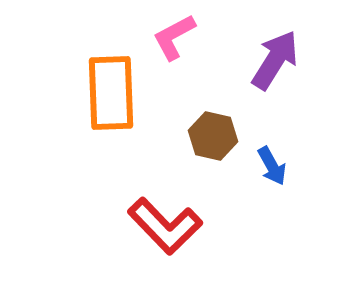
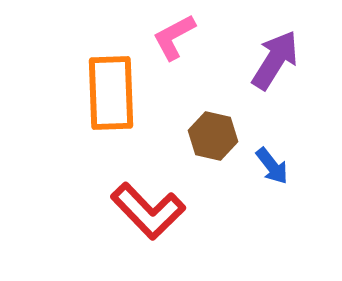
blue arrow: rotated 9 degrees counterclockwise
red L-shape: moved 17 px left, 15 px up
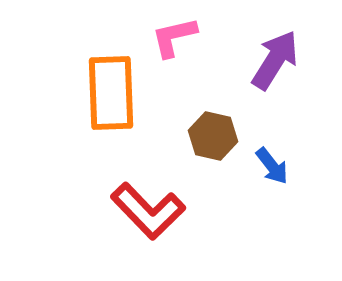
pink L-shape: rotated 15 degrees clockwise
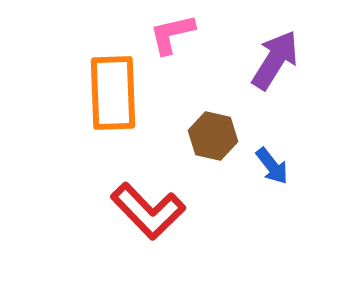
pink L-shape: moved 2 px left, 3 px up
orange rectangle: moved 2 px right
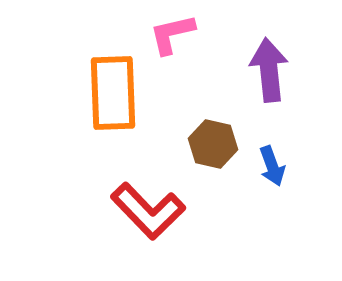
purple arrow: moved 6 px left, 10 px down; rotated 38 degrees counterclockwise
brown hexagon: moved 8 px down
blue arrow: rotated 18 degrees clockwise
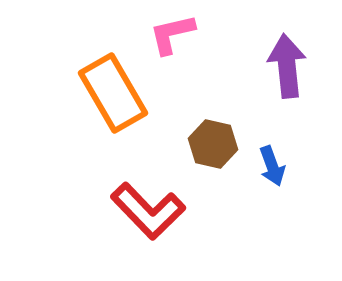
purple arrow: moved 18 px right, 4 px up
orange rectangle: rotated 28 degrees counterclockwise
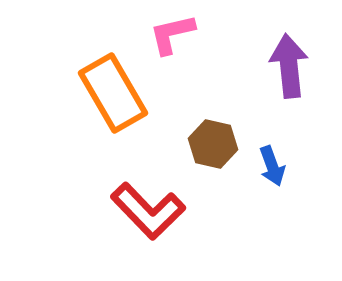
purple arrow: moved 2 px right
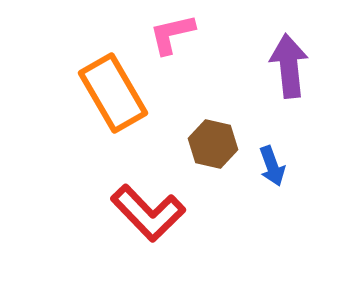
red L-shape: moved 2 px down
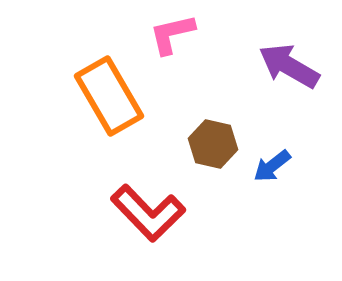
purple arrow: rotated 54 degrees counterclockwise
orange rectangle: moved 4 px left, 3 px down
blue arrow: rotated 72 degrees clockwise
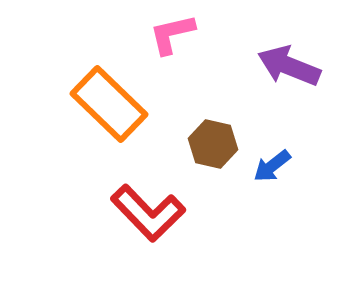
purple arrow: rotated 8 degrees counterclockwise
orange rectangle: moved 8 px down; rotated 16 degrees counterclockwise
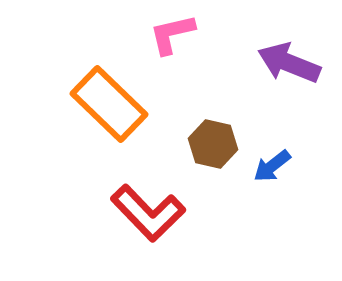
purple arrow: moved 3 px up
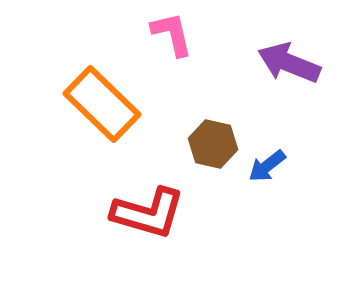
pink L-shape: rotated 90 degrees clockwise
orange rectangle: moved 7 px left
blue arrow: moved 5 px left
red L-shape: rotated 30 degrees counterclockwise
